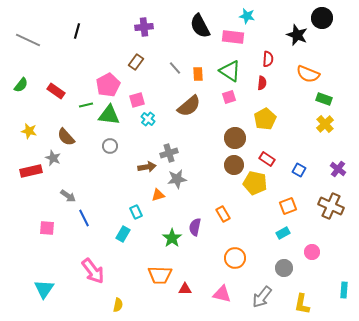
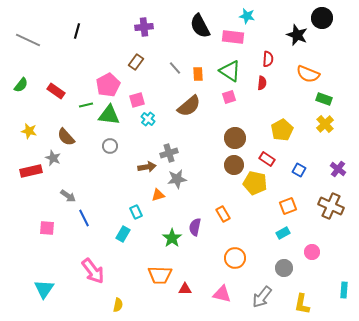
yellow pentagon at (265, 119): moved 17 px right, 11 px down
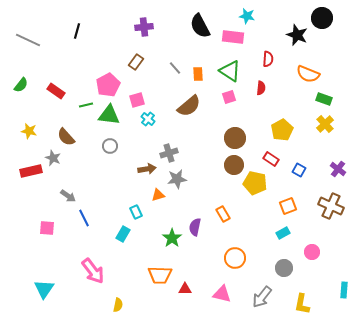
red semicircle at (262, 83): moved 1 px left, 5 px down
red rectangle at (267, 159): moved 4 px right
brown arrow at (147, 167): moved 2 px down
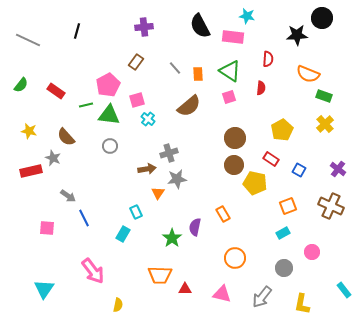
black star at (297, 35): rotated 25 degrees counterclockwise
green rectangle at (324, 99): moved 3 px up
orange triangle at (158, 195): moved 2 px up; rotated 40 degrees counterclockwise
cyan rectangle at (344, 290): rotated 42 degrees counterclockwise
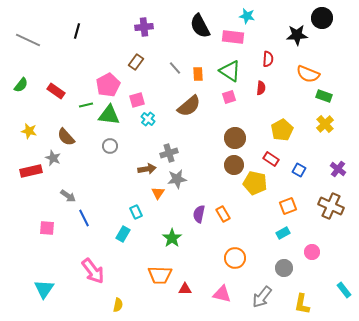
purple semicircle at (195, 227): moved 4 px right, 13 px up
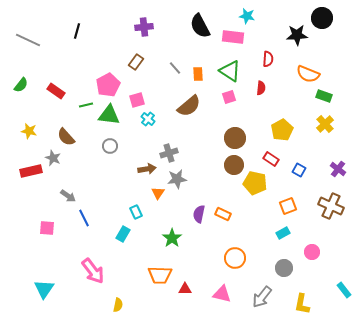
orange rectangle at (223, 214): rotated 35 degrees counterclockwise
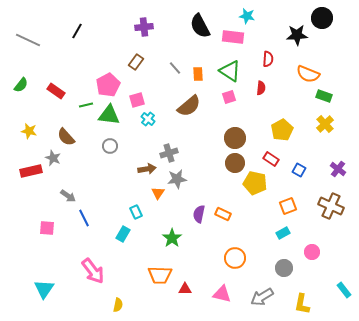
black line at (77, 31): rotated 14 degrees clockwise
brown circle at (234, 165): moved 1 px right, 2 px up
gray arrow at (262, 297): rotated 20 degrees clockwise
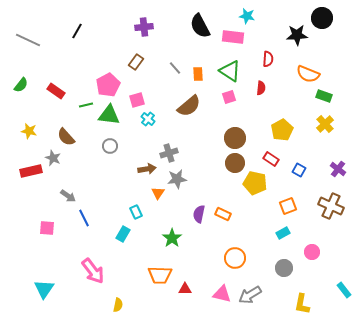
gray arrow at (262, 297): moved 12 px left, 2 px up
